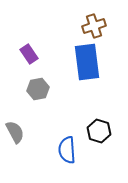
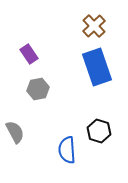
brown cross: rotated 25 degrees counterclockwise
blue rectangle: moved 10 px right, 5 px down; rotated 12 degrees counterclockwise
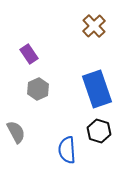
blue rectangle: moved 22 px down
gray hexagon: rotated 15 degrees counterclockwise
gray semicircle: moved 1 px right
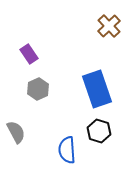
brown cross: moved 15 px right
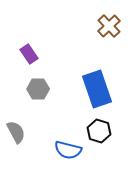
gray hexagon: rotated 25 degrees clockwise
blue semicircle: moved 1 px right; rotated 72 degrees counterclockwise
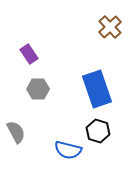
brown cross: moved 1 px right, 1 px down
black hexagon: moved 1 px left
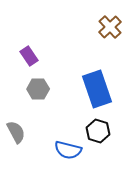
purple rectangle: moved 2 px down
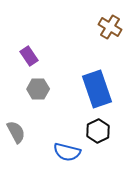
brown cross: rotated 15 degrees counterclockwise
black hexagon: rotated 15 degrees clockwise
blue semicircle: moved 1 px left, 2 px down
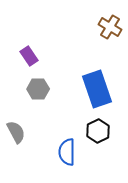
blue semicircle: rotated 76 degrees clockwise
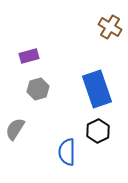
purple rectangle: rotated 72 degrees counterclockwise
gray hexagon: rotated 15 degrees counterclockwise
gray semicircle: moved 1 px left, 3 px up; rotated 120 degrees counterclockwise
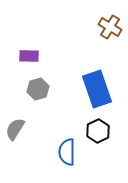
purple rectangle: rotated 18 degrees clockwise
